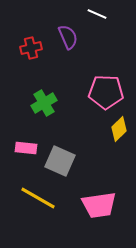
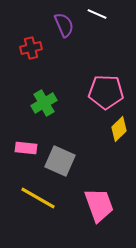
purple semicircle: moved 4 px left, 12 px up
pink trapezoid: rotated 102 degrees counterclockwise
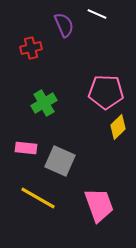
yellow diamond: moved 1 px left, 2 px up
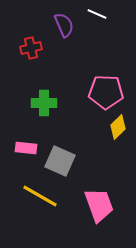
green cross: rotated 30 degrees clockwise
yellow line: moved 2 px right, 2 px up
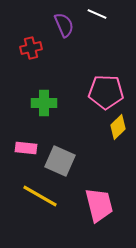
pink trapezoid: rotated 6 degrees clockwise
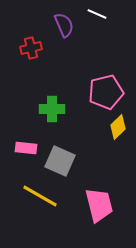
pink pentagon: rotated 16 degrees counterclockwise
green cross: moved 8 px right, 6 px down
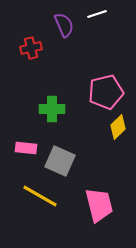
white line: rotated 42 degrees counterclockwise
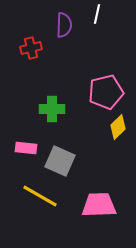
white line: rotated 60 degrees counterclockwise
purple semicircle: rotated 25 degrees clockwise
pink trapezoid: rotated 78 degrees counterclockwise
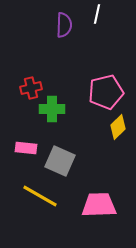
red cross: moved 40 px down
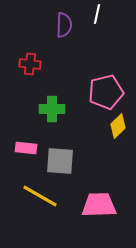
red cross: moved 1 px left, 24 px up; rotated 20 degrees clockwise
yellow diamond: moved 1 px up
gray square: rotated 20 degrees counterclockwise
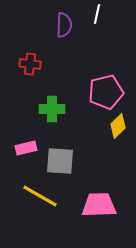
pink rectangle: rotated 20 degrees counterclockwise
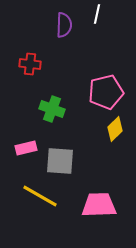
green cross: rotated 20 degrees clockwise
yellow diamond: moved 3 px left, 3 px down
